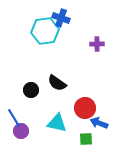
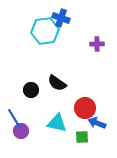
blue arrow: moved 2 px left
green square: moved 4 px left, 2 px up
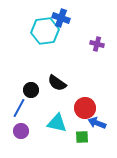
purple cross: rotated 16 degrees clockwise
blue line: moved 5 px right, 10 px up; rotated 60 degrees clockwise
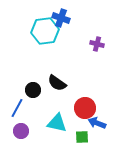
black circle: moved 2 px right
blue line: moved 2 px left
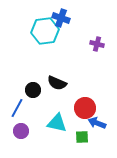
black semicircle: rotated 12 degrees counterclockwise
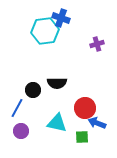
purple cross: rotated 32 degrees counterclockwise
black semicircle: rotated 24 degrees counterclockwise
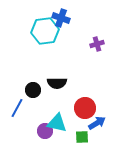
blue arrow: rotated 126 degrees clockwise
purple circle: moved 24 px right
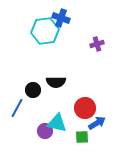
black semicircle: moved 1 px left, 1 px up
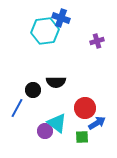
purple cross: moved 3 px up
cyan triangle: rotated 25 degrees clockwise
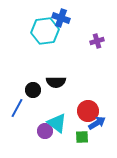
red circle: moved 3 px right, 3 px down
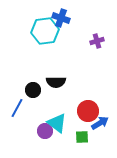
blue arrow: moved 3 px right
